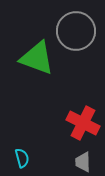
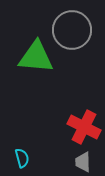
gray circle: moved 4 px left, 1 px up
green triangle: moved 1 px left, 1 px up; rotated 15 degrees counterclockwise
red cross: moved 1 px right, 4 px down
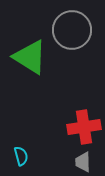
green triangle: moved 6 px left; rotated 27 degrees clockwise
red cross: rotated 36 degrees counterclockwise
cyan semicircle: moved 1 px left, 2 px up
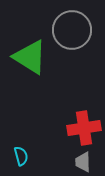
red cross: moved 1 px down
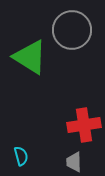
red cross: moved 3 px up
gray trapezoid: moved 9 px left
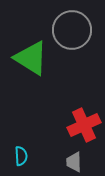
green triangle: moved 1 px right, 1 px down
red cross: rotated 16 degrees counterclockwise
cyan semicircle: rotated 12 degrees clockwise
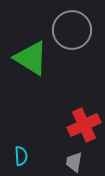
gray trapezoid: rotated 10 degrees clockwise
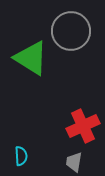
gray circle: moved 1 px left, 1 px down
red cross: moved 1 px left, 1 px down
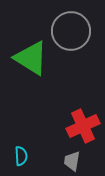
gray trapezoid: moved 2 px left, 1 px up
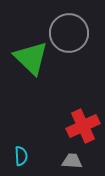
gray circle: moved 2 px left, 2 px down
green triangle: rotated 12 degrees clockwise
gray trapezoid: rotated 85 degrees clockwise
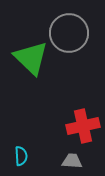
red cross: rotated 12 degrees clockwise
